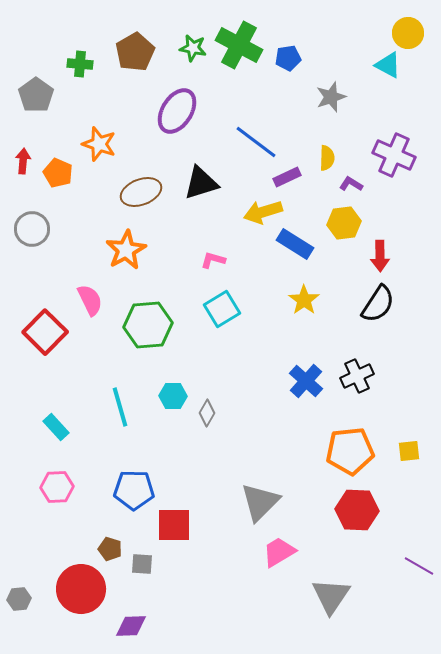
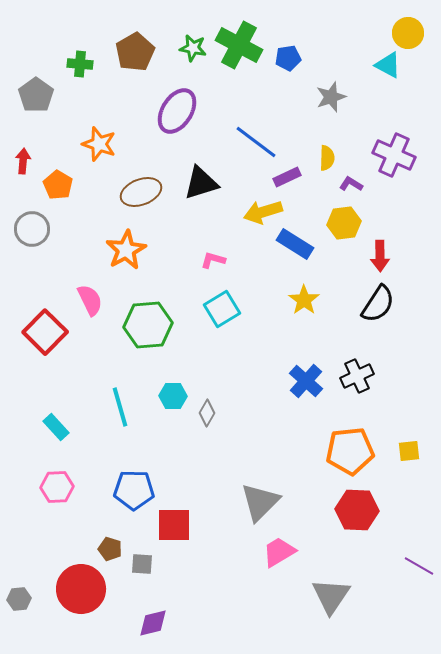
orange pentagon at (58, 173): moved 12 px down; rotated 8 degrees clockwise
purple diamond at (131, 626): moved 22 px right, 3 px up; rotated 12 degrees counterclockwise
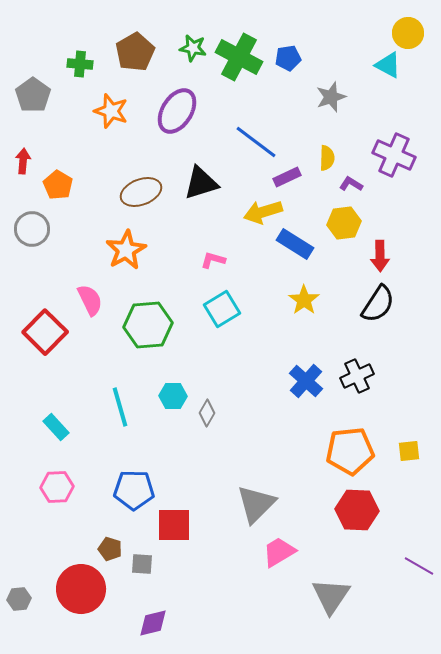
green cross at (239, 45): moved 12 px down
gray pentagon at (36, 95): moved 3 px left
orange star at (99, 144): moved 12 px right, 33 px up
gray triangle at (260, 502): moved 4 px left, 2 px down
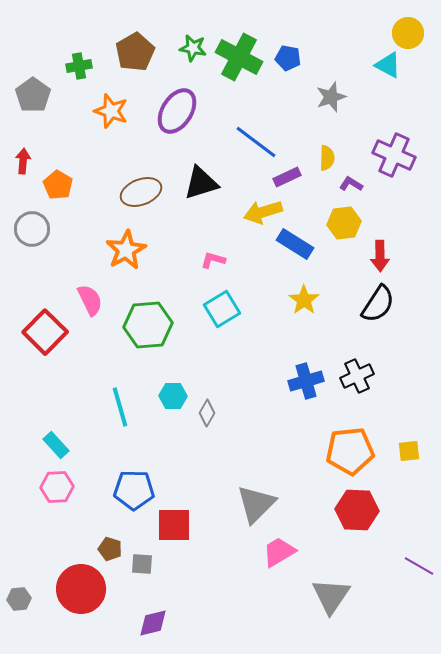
blue pentagon at (288, 58): rotated 20 degrees clockwise
green cross at (80, 64): moved 1 px left, 2 px down; rotated 15 degrees counterclockwise
blue cross at (306, 381): rotated 32 degrees clockwise
cyan rectangle at (56, 427): moved 18 px down
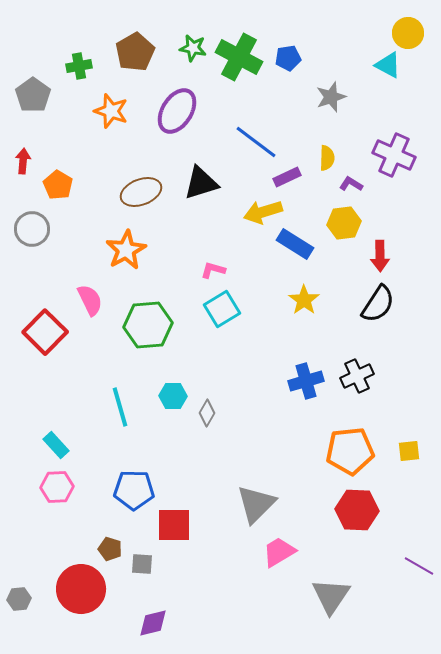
blue pentagon at (288, 58): rotated 20 degrees counterclockwise
pink L-shape at (213, 260): moved 10 px down
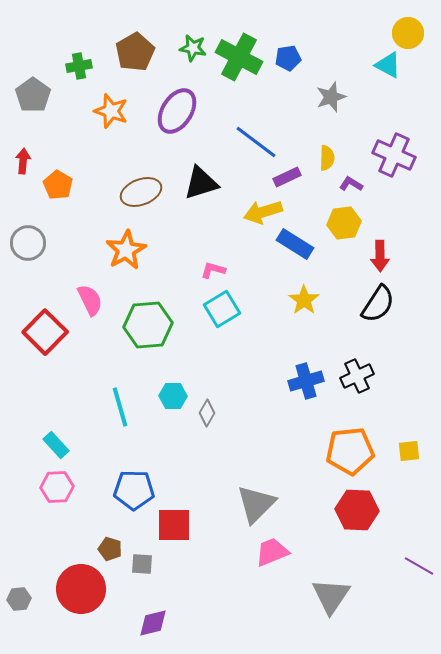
gray circle at (32, 229): moved 4 px left, 14 px down
pink trapezoid at (279, 552): moved 7 px left; rotated 9 degrees clockwise
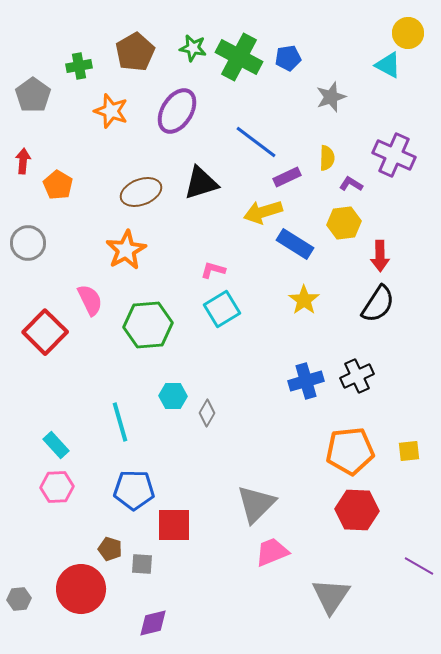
cyan line at (120, 407): moved 15 px down
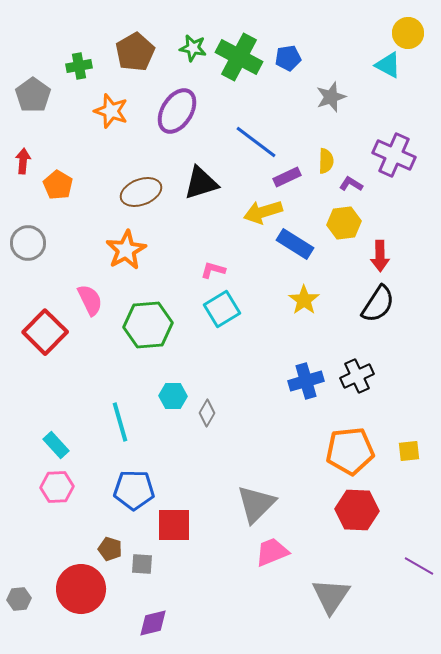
yellow semicircle at (327, 158): moved 1 px left, 3 px down
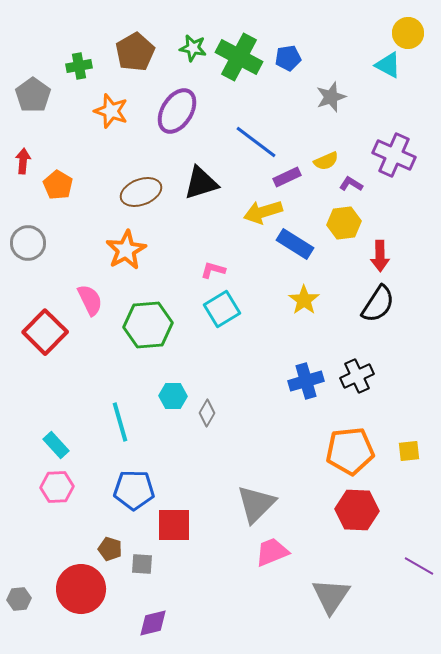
yellow semicircle at (326, 161): rotated 65 degrees clockwise
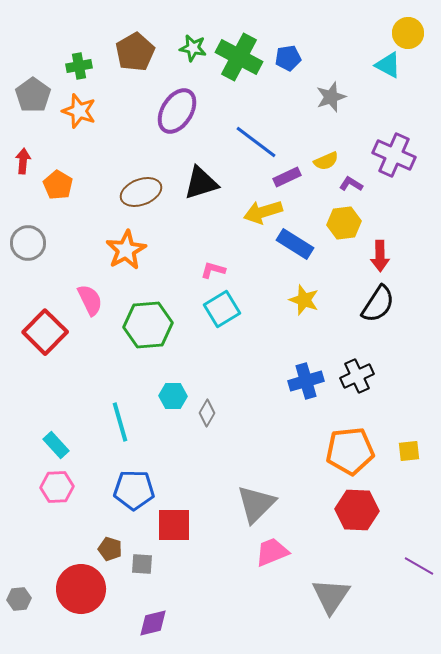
orange star at (111, 111): moved 32 px left
yellow star at (304, 300): rotated 16 degrees counterclockwise
